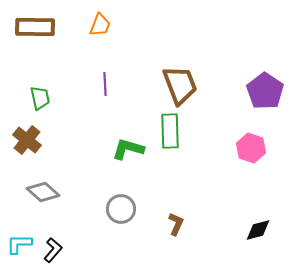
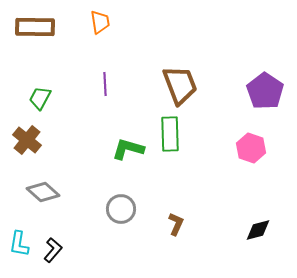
orange trapezoid: moved 3 px up; rotated 30 degrees counterclockwise
green trapezoid: rotated 140 degrees counterclockwise
green rectangle: moved 3 px down
cyan L-shape: rotated 80 degrees counterclockwise
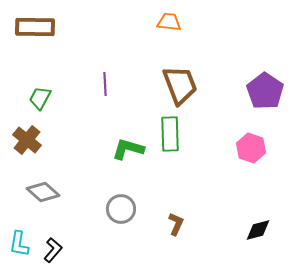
orange trapezoid: moved 69 px right; rotated 75 degrees counterclockwise
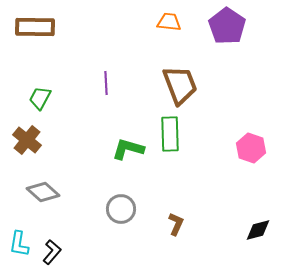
purple line: moved 1 px right, 1 px up
purple pentagon: moved 38 px left, 65 px up
black L-shape: moved 1 px left, 2 px down
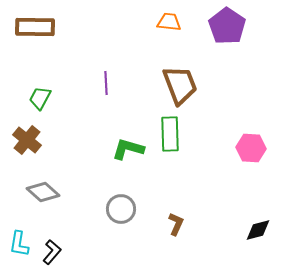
pink hexagon: rotated 16 degrees counterclockwise
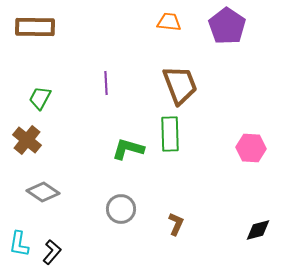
gray diamond: rotated 8 degrees counterclockwise
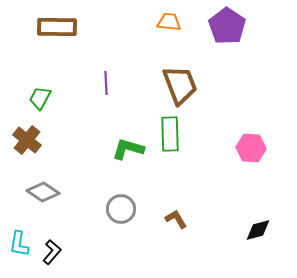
brown rectangle: moved 22 px right
brown L-shape: moved 5 px up; rotated 55 degrees counterclockwise
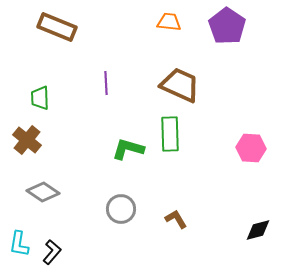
brown rectangle: rotated 21 degrees clockwise
brown trapezoid: rotated 45 degrees counterclockwise
green trapezoid: rotated 30 degrees counterclockwise
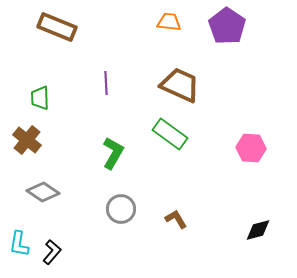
green rectangle: rotated 52 degrees counterclockwise
green L-shape: moved 15 px left, 4 px down; rotated 104 degrees clockwise
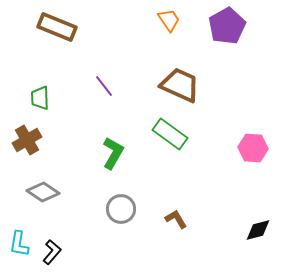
orange trapezoid: moved 2 px up; rotated 50 degrees clockwise
purple pentagon: rotated 9 degrees clockwise
purple line: moved 2 px left, 3 px down; rotated 35 degrees counterclockwise
brown cross: rotated 20 degrees clockwise
pink hexagon: moved 2 px right
